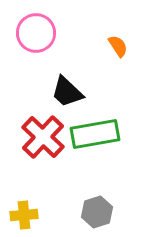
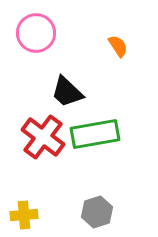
red cross: rotated 6 degrees counterclockwise
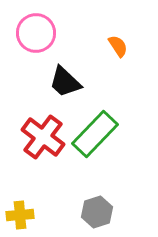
black trapezoid: moved 2 px left, 10 px up
green rectangle: rotated 36 degrees counterclockwise
yellow cross: moved 4 px left
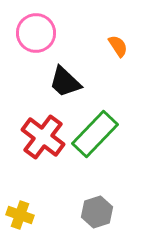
yellow cross: rotated 24 degrees clockwise
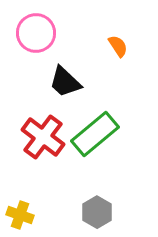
green rectangle: rotated 6 degrees clockwise
gray hexagon: rotated 12 degrees counterclockwise
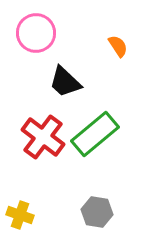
gray hexagon: rotated 20 degrees counterclockwise
